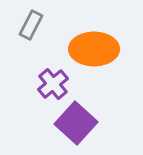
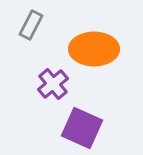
purple square: moved 6 px right, 5 px down; rotated 18 degrees counterclockwise
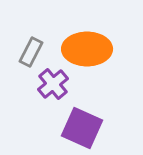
gray rectangle: moved 27 px down
orange ellipse: moved 7 px left
